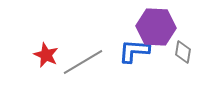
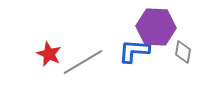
red star: moved 3 px right, 1 px up
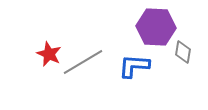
blue L-shape: moved 15 px down
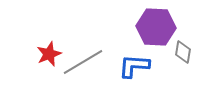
red star: rotated 25 degrees clockwise
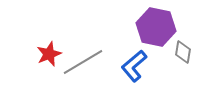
purple hexagon: rotated 9 degrees clockwise
blue L-shape: rotated 44 degrees counterclockwise
